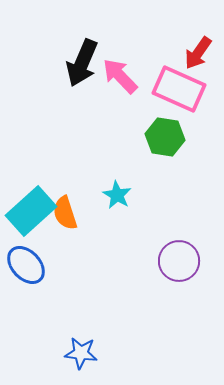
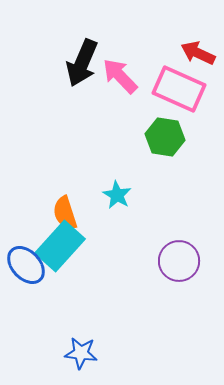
red arrow: rotated 80 degrees clockwise
cyan rectangle: moved 29 px right, 35 px down; rotated 6 degrees counterclockwise
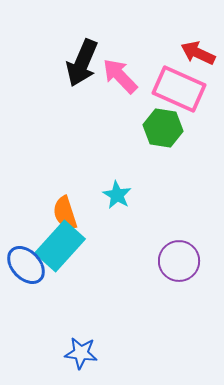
green hexagon: moved 2 px left, 9 px up
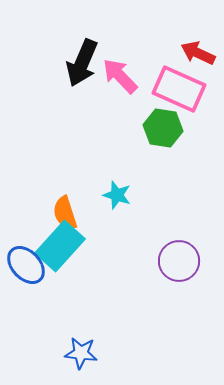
cyan star: rotated 12 degrees counterclockwise
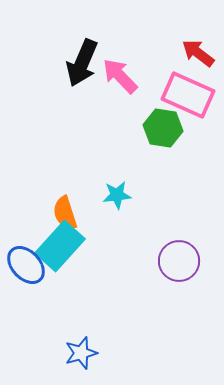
red arrow: rotated 12 degrees clockwise
pink rectangle: moved 9 px right, 6 px down
cyan star: rotated 24 degrees counterclockwise
blue star: rotated 24 degrees counterclockwise
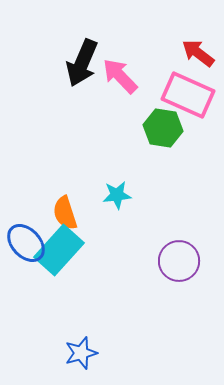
cyan rectangle: moved 1 px left, 4 px down
blue ellipse: moved 22 px up
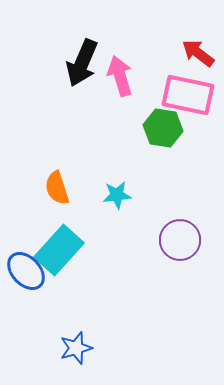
pink arrow: rotated 27 degrees clockwise
pink rectangle: rotated 12 degrees counterclockwise
orange semicircle: moved 8 px left, 25 px up
blue ellipse: moved 28 px down
purple circle: moved 1 px right, 21 px up
blue star: moved 5 px left, 5 px up
